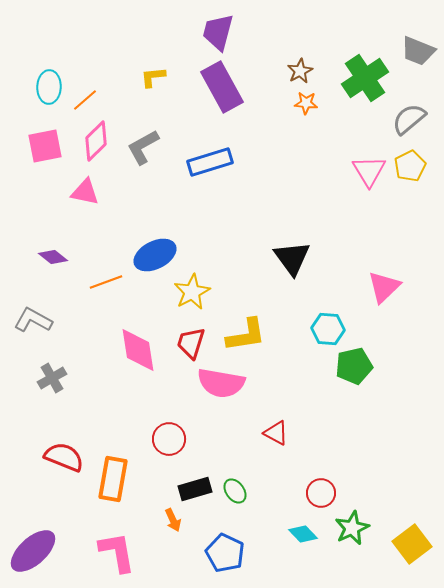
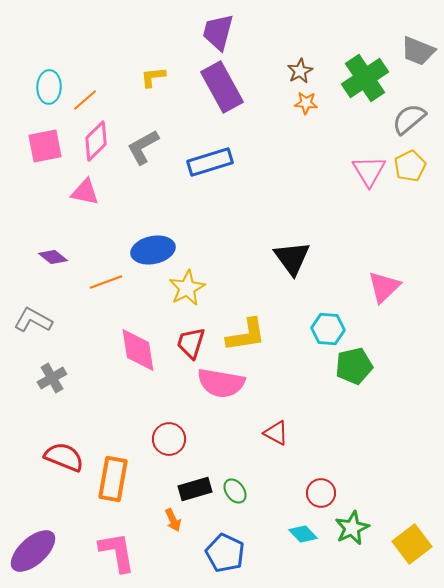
blue ellipse at (155, 255): moved 2 px left, 5 px up; rotated 15 degrees clockwise
yellow star at (192, 292): moved 5 px left, 4 px up
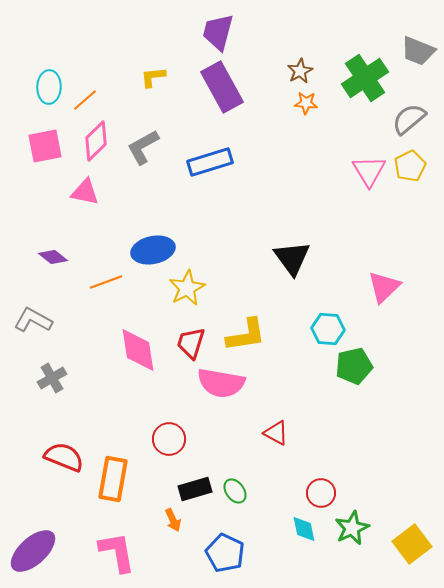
cyan diamond at (303, 534): moved 1 px right, 5 px up; rotated 32 degrees clockwise
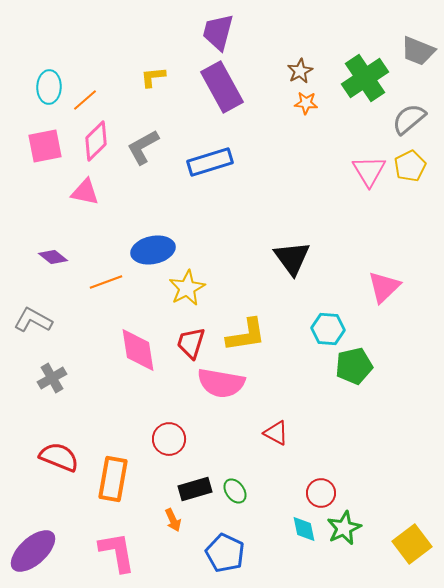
red semicircle at (64, 457): moved 5 px left
green star at (352, 528): moved 8 px left
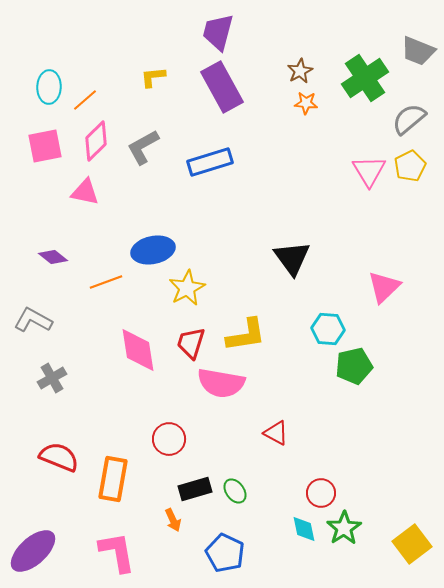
green star at (344, 528): rotated 8 degrees counterclockwise
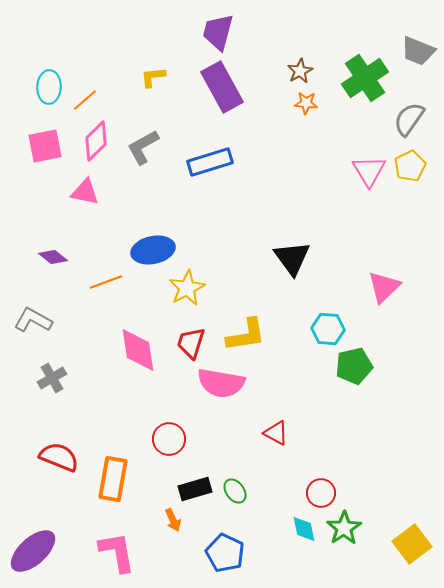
gray semicircle at (409, 119): rotated 15 degrees counterclockwise
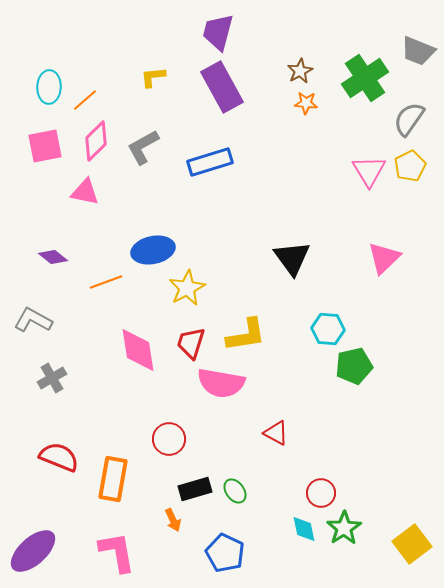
pink triangle at (384, 287): moved 29 px up
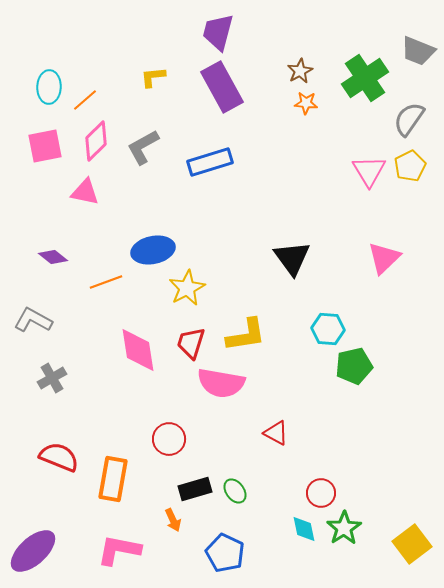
pink L-shape at (117, 552): moved 2 px right, 2 px up; rotated 69 degrees counterclockwise
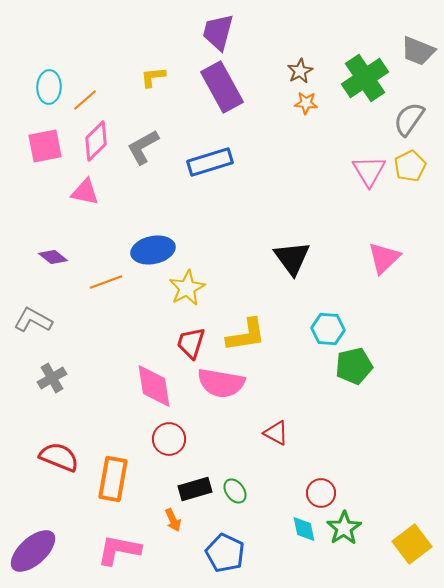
pink diamond at (138, 350): moved 16 px right, 36 px down
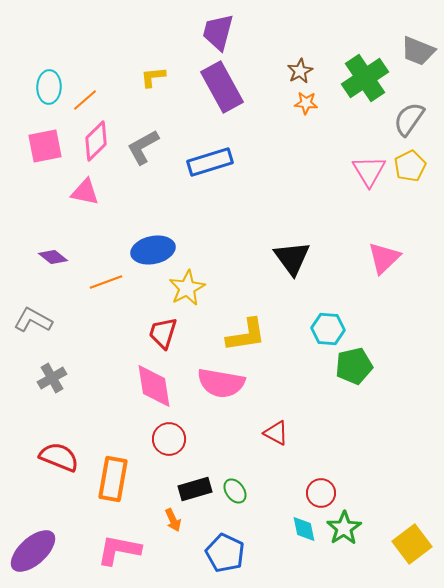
red trapezoid at (191, 343): moved 28 px left, 10 px up
